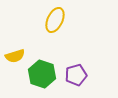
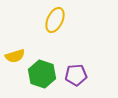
purple pentagon: rotated 10 degrees clockwise
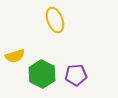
yellow ellipse: rotated 45 degrees counterclockwise
green hexagon: rotated 8 degrees clockwise
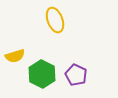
purple pentagon: rotated 30 degrees clockwise
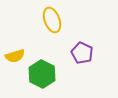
yellow ellipse: moved 3 px left
purple pentagon: moved 6 px right, 22 px up
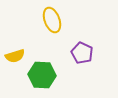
green hexagon: moved 1 px down; rotated 24 degrees counterclockwise
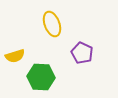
yellow ellipse: moved 4 px down
green hexagon: moved 1 px left, 2 px down
